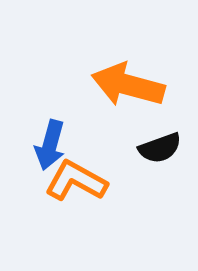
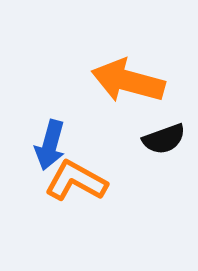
orange arrow: moved 4 px up
black semicircle: moved 4 px right, 9 px up
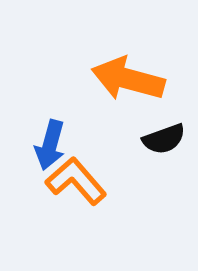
orange arrow: moved 2 px up
orange L-shape: rotated 20 degrees clockwise
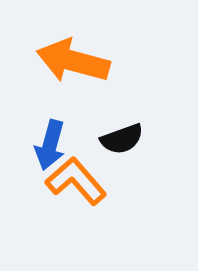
orange arrow: moved 55 px left, 18 px up
black semicircle: moved 42 px left
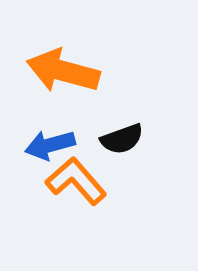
orange arrow: moved 10 px left, 10 px down
blue arrow: rotated 60 degrees clockwise
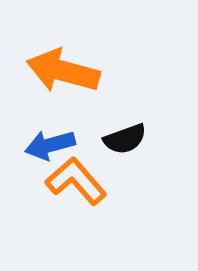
black semicircle: moved 3 px right
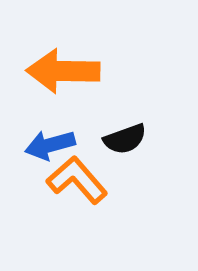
orange arrow: rotated 14 degrees counterclockwise
orange L-shape: moved 1 px right, 1 px up
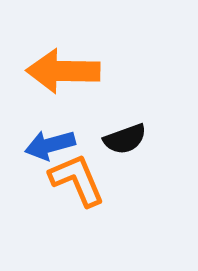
orange L-shape: rotated 18 degrees clockwise
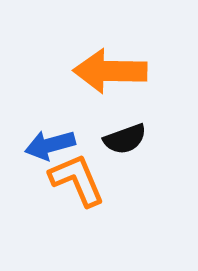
orange arrow: moved 47 px right
